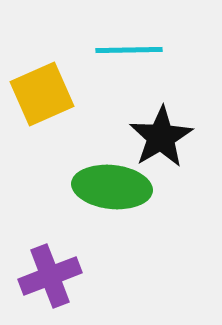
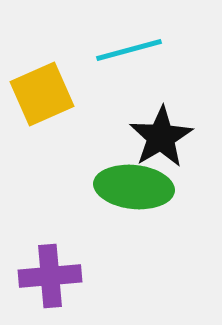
cyan line: rotated 14 degrees counterclockwise
green ellipse: moved 22 px right
purple cross: rotated 16 degrees clockwise
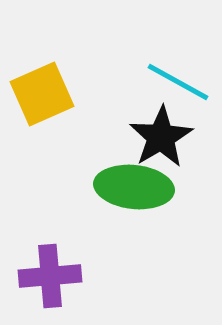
cyan line: moved 49 px right, 32 px down; rotated 44 degrees clockwise
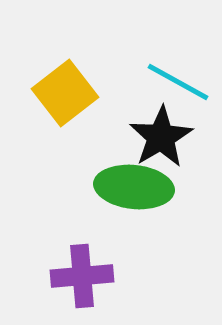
yellow square: moved 23 px right, 1 px up; rotated 14 degrees counterclockwise
purple cross: moved 32 px right
